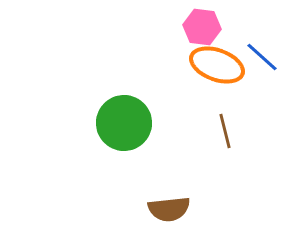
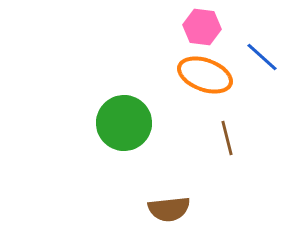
orange ellipse: moved 12 px left, 10 px down
brown line: moved 2 px right, 7 px down
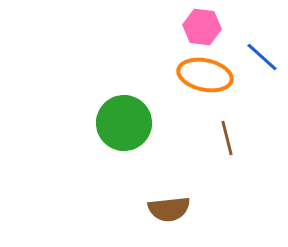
orange ellipse: rotated 8 degrees counterclockwise
